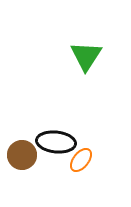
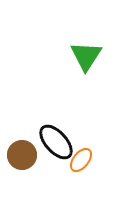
black ellipse: rotated 42 degrees clockwise
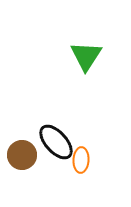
orange ellipse: rotated 35 degrees counterclockwise
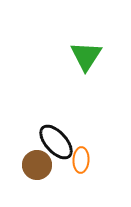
brown circle: moved 15 px right, 10 px down
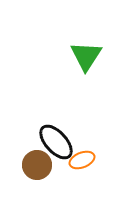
orange ellipse: moved 1 px right; rotated 65 degrees clockwise
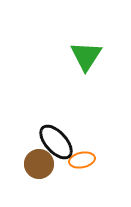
orange ellipse: rotated 10 degrees clockwise
brown circle: moved 2 px right, 1 px up
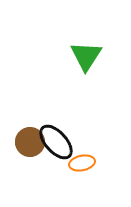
orange ellipse: moved 3 px down
brown circle: moved 9 px left, 22 px up
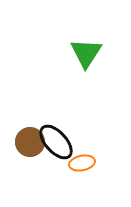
green triangle: moved 3 px up
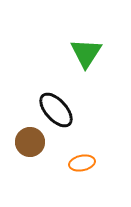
black ellipse: moved 32 px up
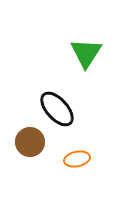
black ellipse: moved 1 px right, 1 px up
orange ellipse: moved 5 px left, 4 px up
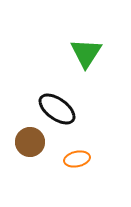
black ellipse: rotated 12 degrees counterclockwise
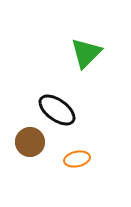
green triangle: rotated 12 degrees clockwise
black ellipse: moved 1 px down
